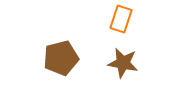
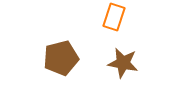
orange rectangle: moved 7 px left, 2 px up
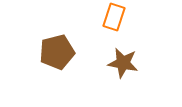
brown pentagon: moved 4 px left, 6 px up
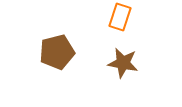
orange rectangle: moved 6 px right
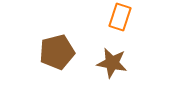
brown star: moved 11 px left
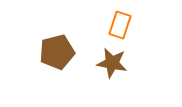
orange rectangle: moved 8 px down
